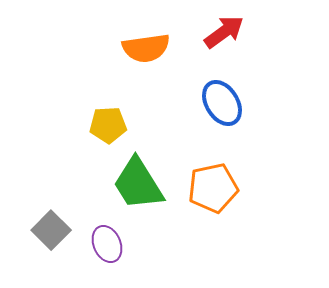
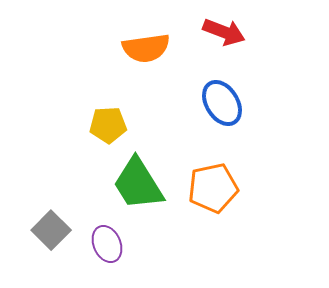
red arrow: rotated 57 degrees clockwise
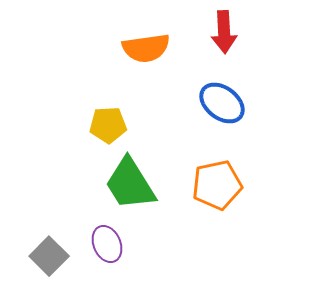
red arrow: rotated 66 degrees clockwise
blue ellipse: rotated 21 degrees counterclockwise
green trapezoid: moved 8 px left
orange pentagon: moved 4 px right, 3 px up
gray square: moved 2 px left, 26 px down
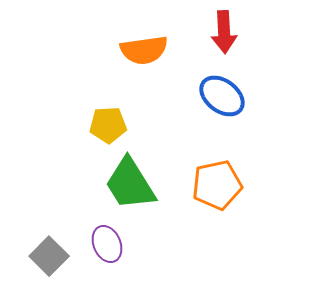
orange semicircle: moved 2 px left, 2 px down
blue ellipse: moved 7 px up
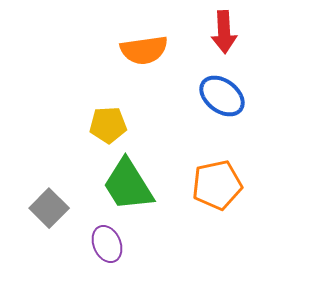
green trapezoid: moved 2 px left, 1 px down
gray square: moved 48 px up
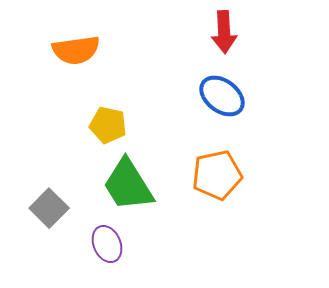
orange semicircle: moved 68 px left
yellow pentagon: rotated 15 degrees clockwise
orange pentagon: moved 10 px up
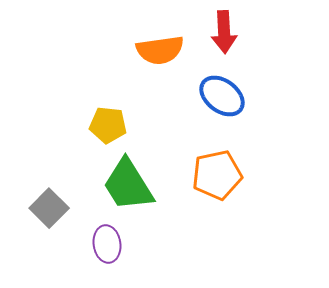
orange semicircle: moved 84 px right
yellow pentagon: rotated 6 degrees counterclockwise
purple ellipse: rotated 15 degrees clockwise
